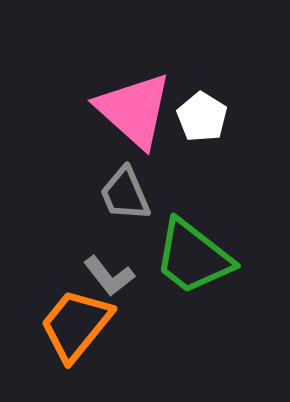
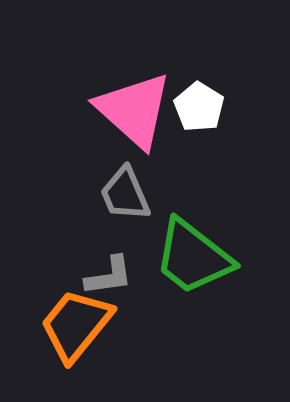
white pentagon: moved 3 px left, 10 px up
gray L-shape: rotated 60 degrees counterclockwise
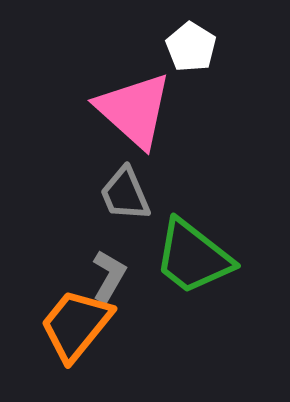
white pentagon: moved 8 px left, 60 px up
gray L-shape: rotated 52 degrees counterclockwise
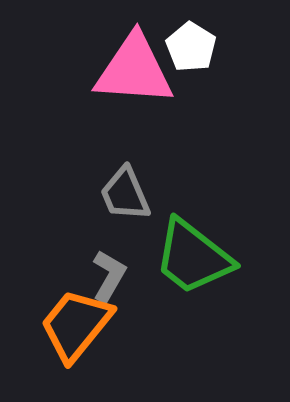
pink triangle: moved 40 px up; rotated 38 degrees counterclockwise
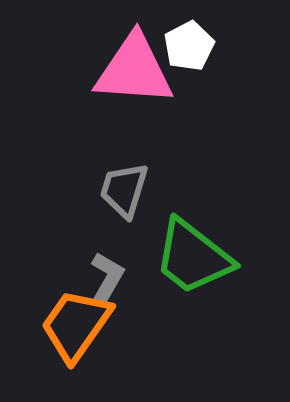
white pentagon: moved 2 px left, 1 px up; rotated 12 degrees clockwise
gray trapezoid: moved 1 px left, 4 px up; rotated 40 degrees clockwise
gray L-shape: moved 2 px left, 2 px down
orange trapezoid: rotated 4 degrees counterclockwise
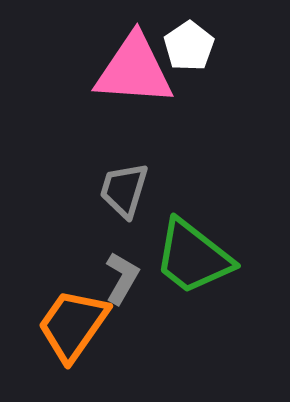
white pentagon: rotated 6 degrees counterclockwise
gray L-shape: moved 15 px right
orange trapezoid: moved 3 px left
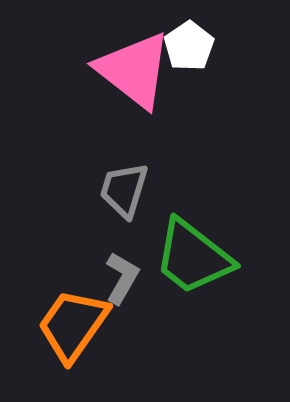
pink triangle: rotated 34 degrees clockwise
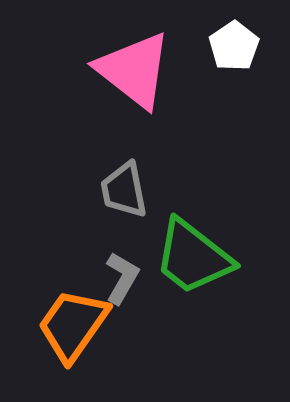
white pentagon: moved 45 px right
gray trapezoid: rotated 28 degrees counterclockwise
